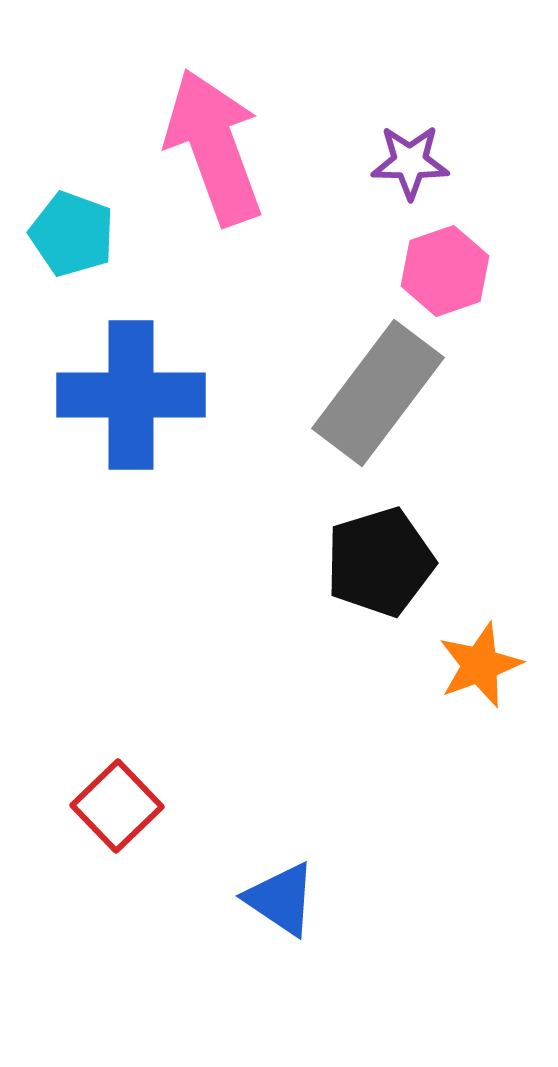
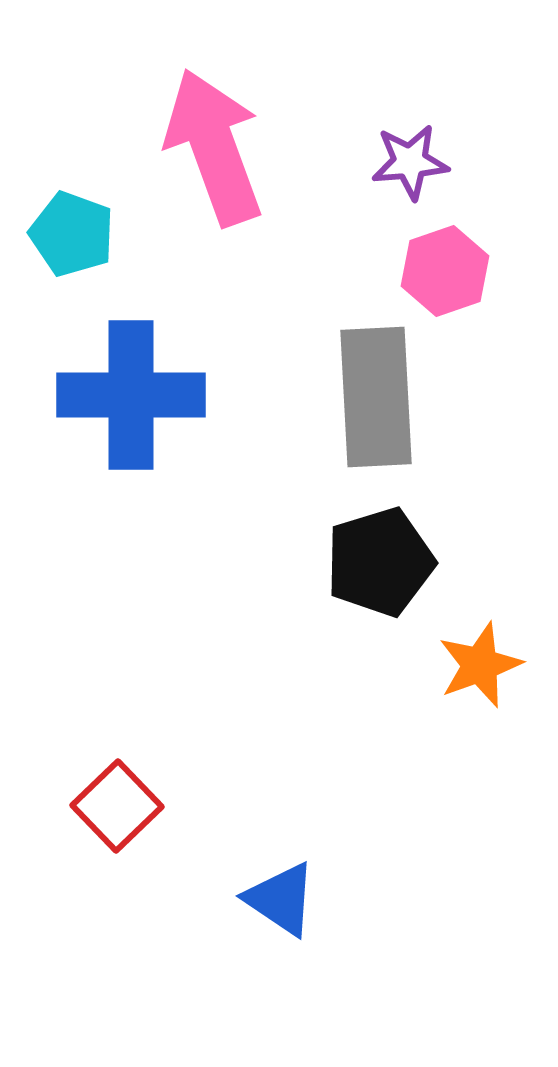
purple star: rotated 6 degrees counterclockwise
gray rectangle: moved 2 px left, 4 px down; rotated 40 degrees counterclockwise
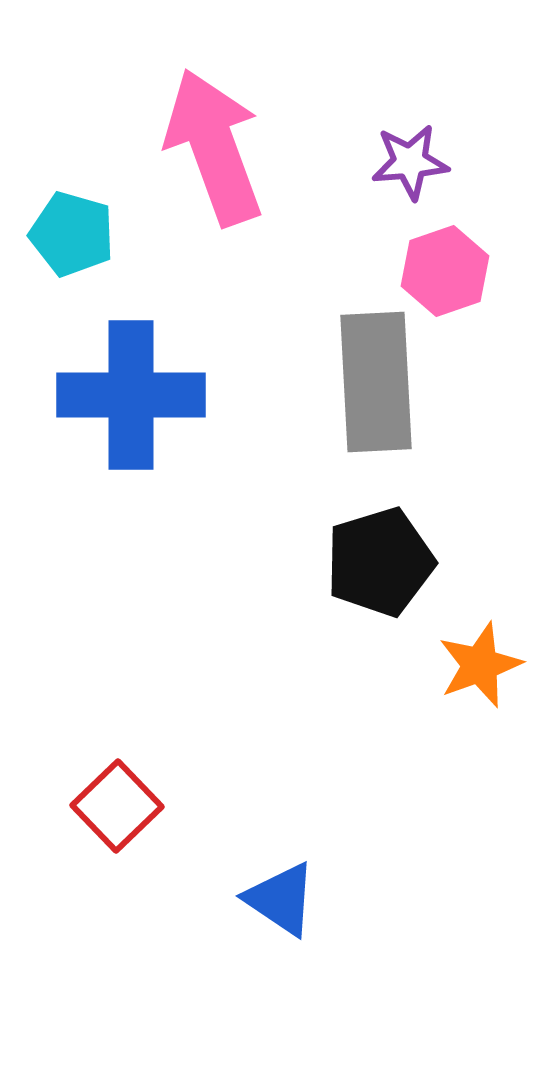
cyan pentagon: rotated 4 degrees counterclockwise
gray rectangle: moved 15 px up
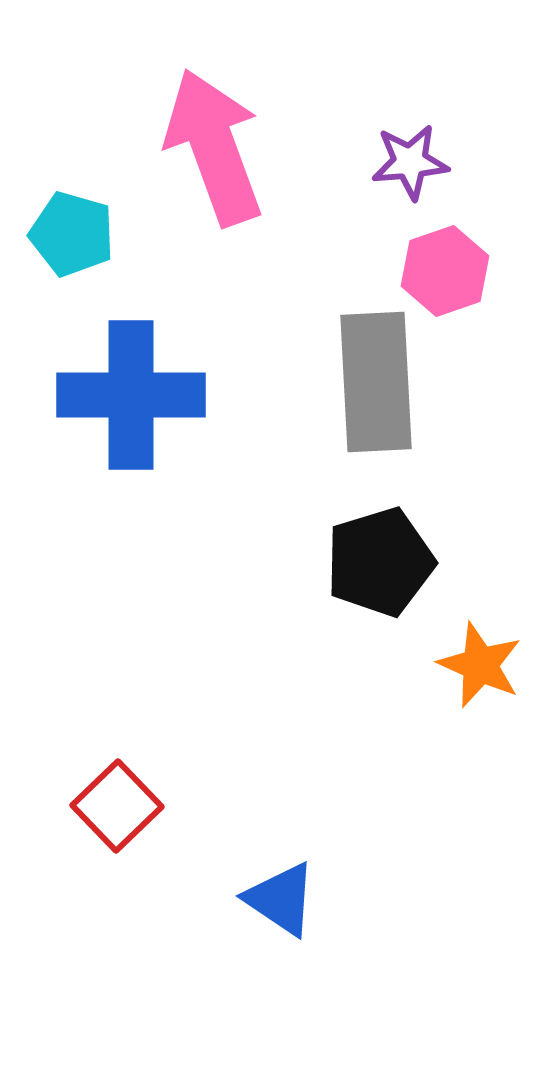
orange star: rotated 28 degrees counterclockwise
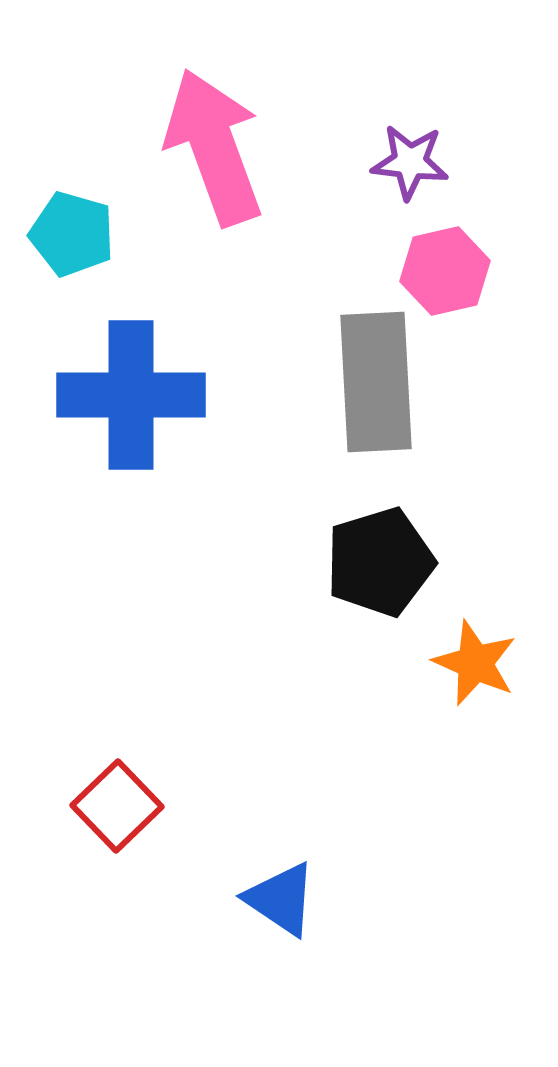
purple star: rotated 12 degrees clockwise
pink hexagon: rotated 6 degrees clockwise
orange star: moved 5 px left, 2 px up
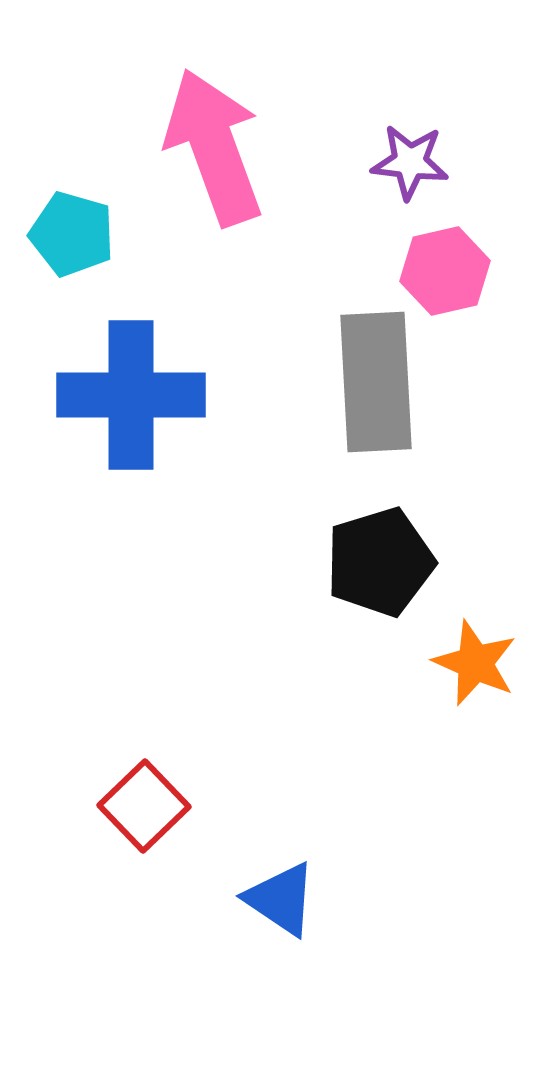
red square: moved 27 px right
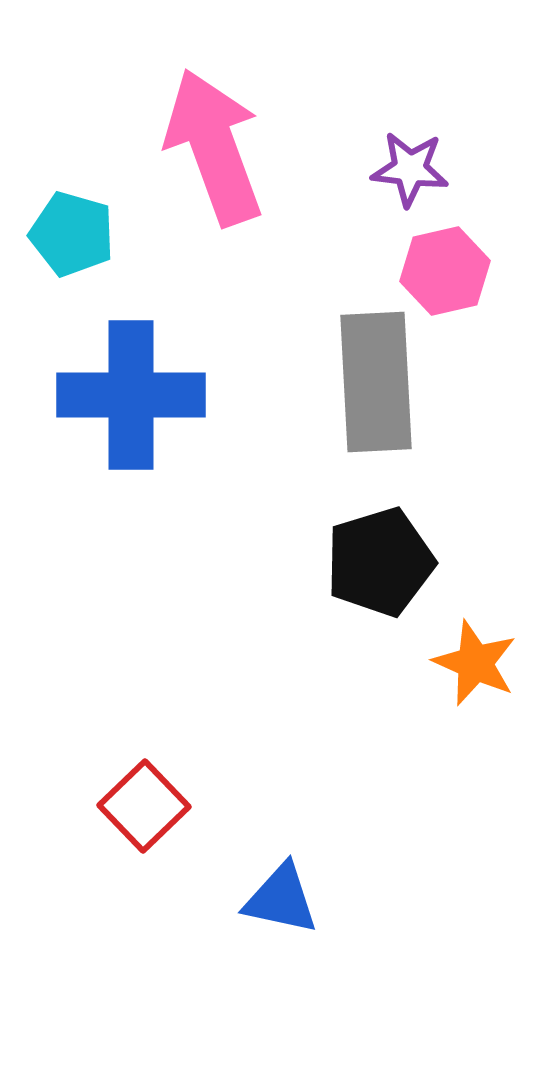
purple star: moved 7 px down
blue triangle: rotated 22 degrees counterclockwise
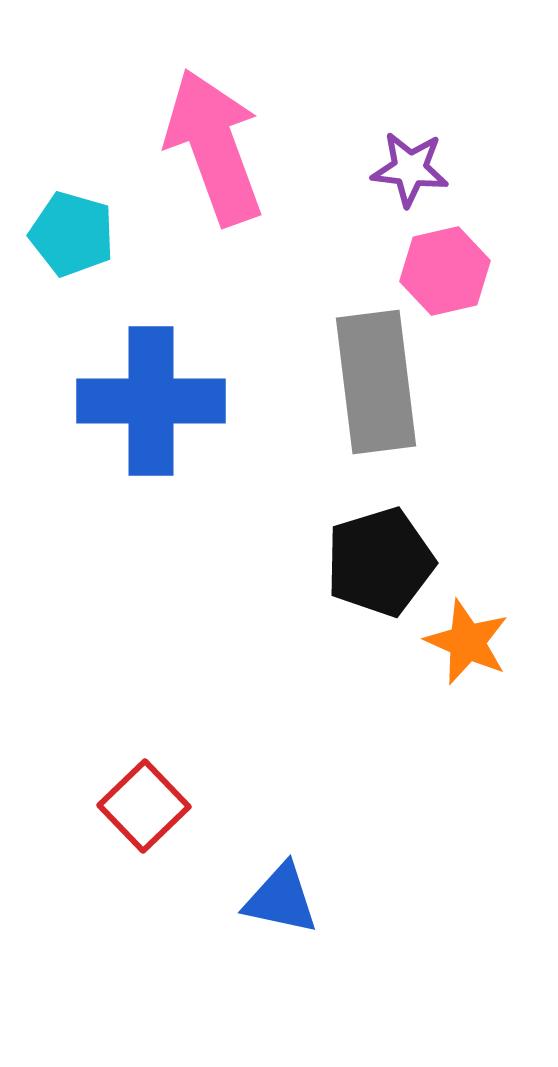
gray rectangle: rotated 4 degrees counterclockwise
blue cross: moved 20 px right, 6 px down
orange star: moved 8 px left, 21 px up
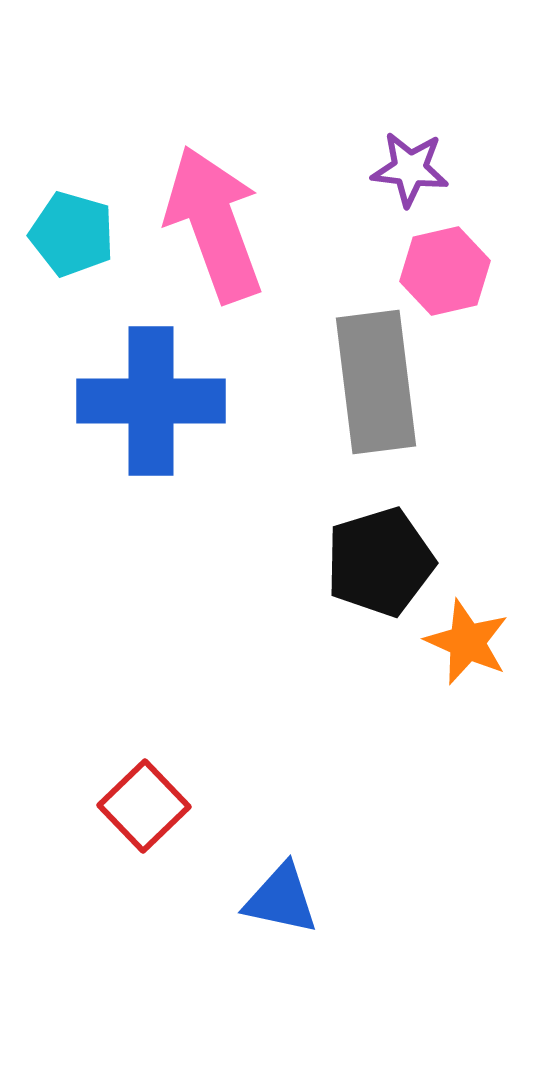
pink arrow: moved 77 px down
